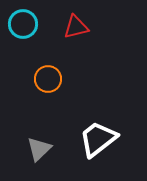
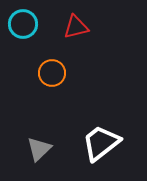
orange circle: moved 4 px right, 6 px up
white trapezoid: moved 3 px right, 4 px down
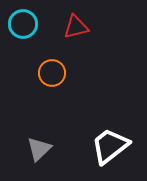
white trapezoid: moved 9 px right, 3 px down
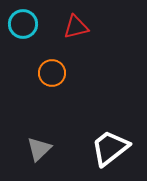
white trapezoid: moved 2 px down
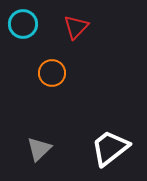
red triangle: rotated 32 degrees counterclockwise
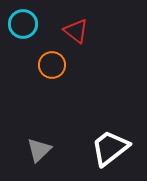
red triangle: moved 4 px down; rotated 36 degrees counterclockwise
orange circle: moved 8 px up
gray triangle: moved 1 px down
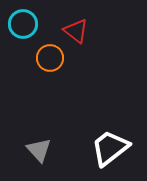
orange circle: moved 2 px left, 7 px up
gray triangle: rotated 28 degrees counterclockwise
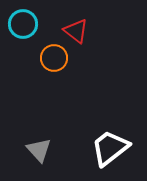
orange circle: moved 4 px right
